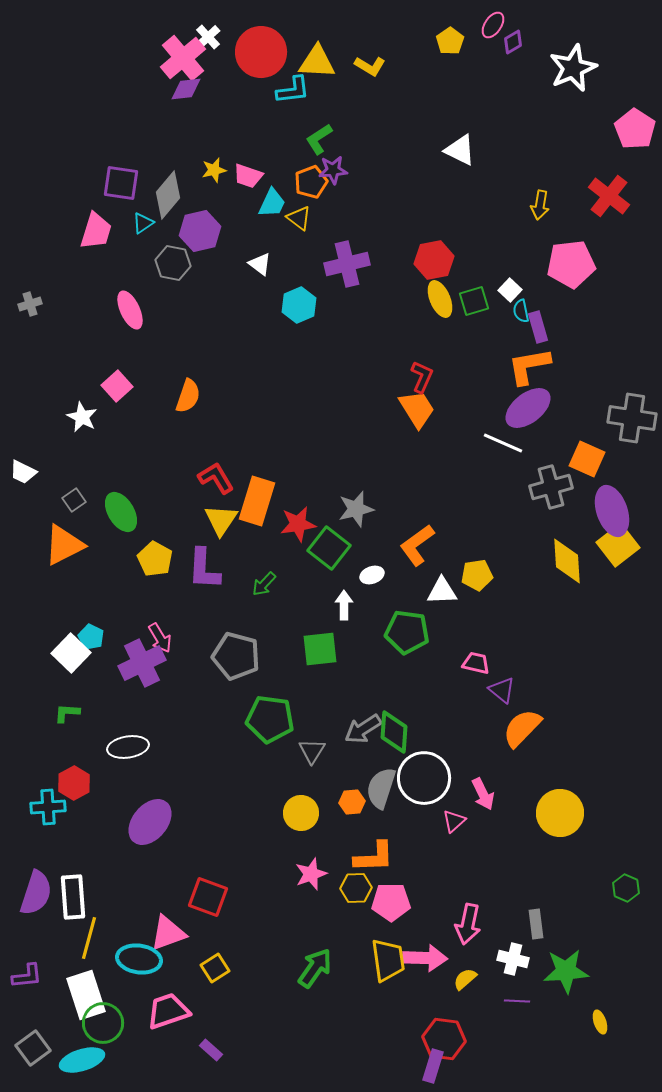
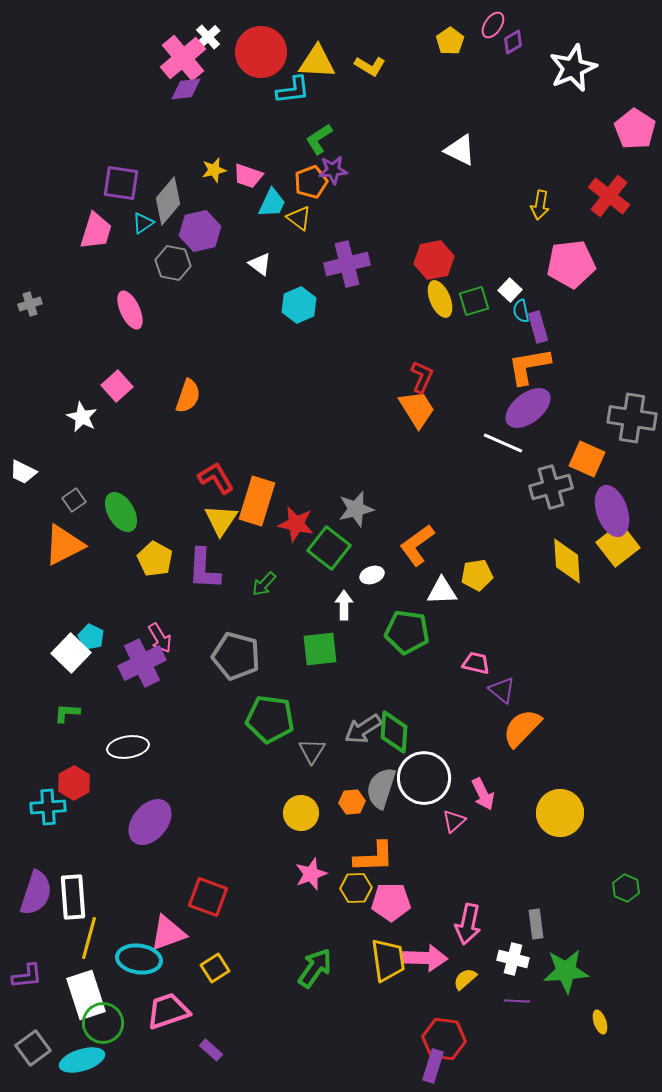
gray diamond at (168, 195): moved 6 px down
red star at (298, 524): moved 2 px left; rotated 21 degrees clockwise
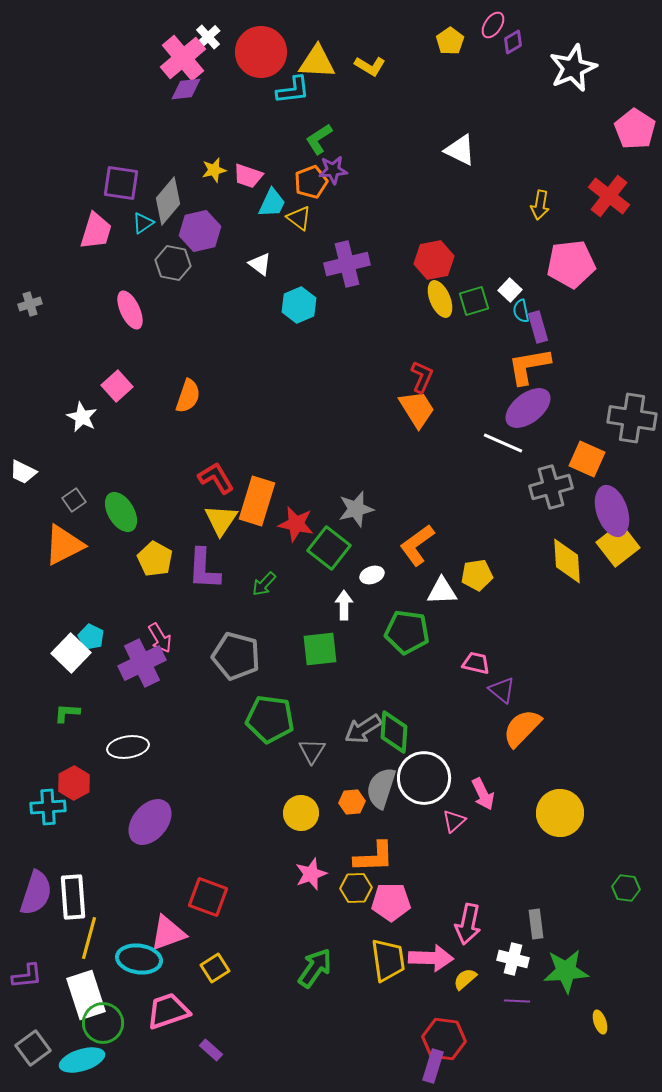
green hexagon at (626, 888): rotated 16 degrees counterclockwise
pink arrow at (425, 958): moved 6 px right
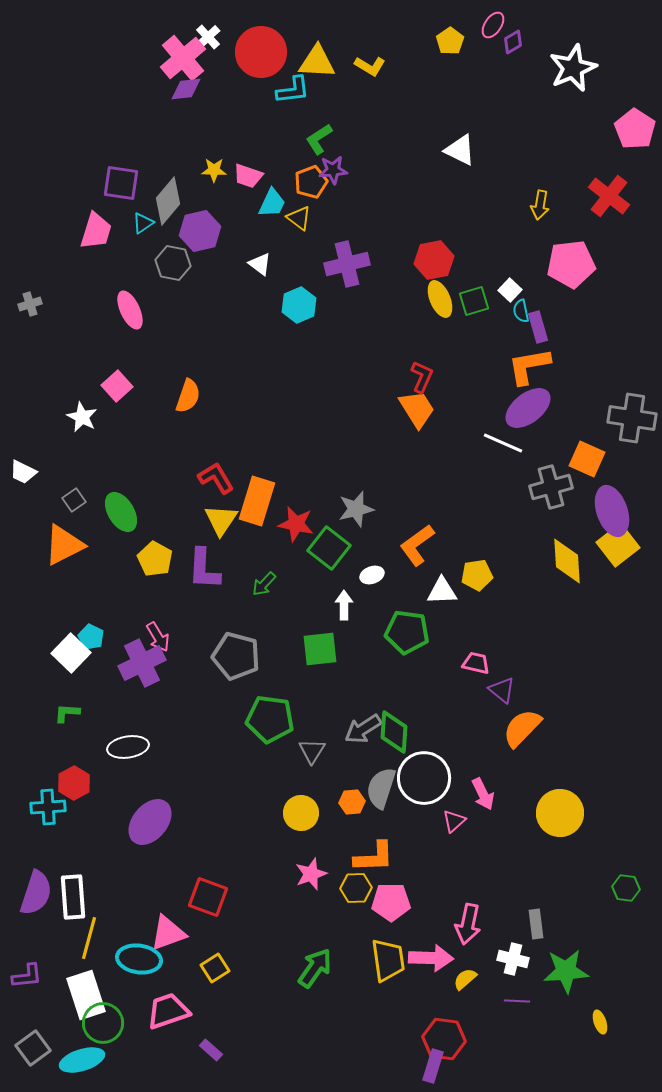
yellow star at (214, 170): rotated 15 degrees clockwise
pink arrow at (160, 638): moved 2 px left, 1 px up
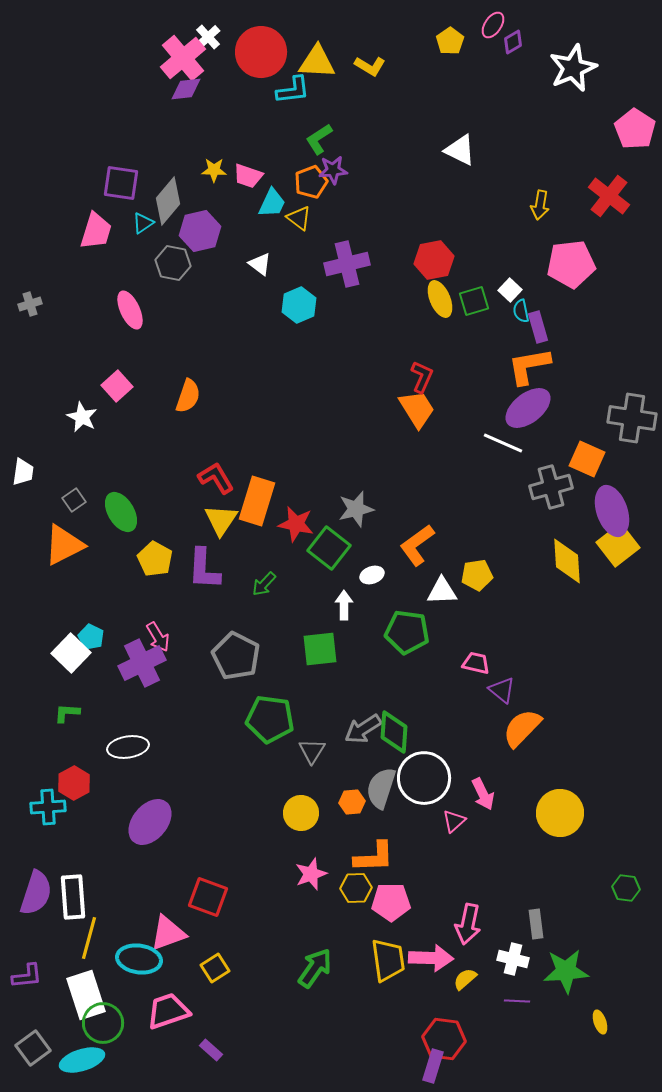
white trapezoid at (23, 472): rotated 108 degrees counterclockwise
gray pentagon at (236, 656): rotated 12 degrees clockwise
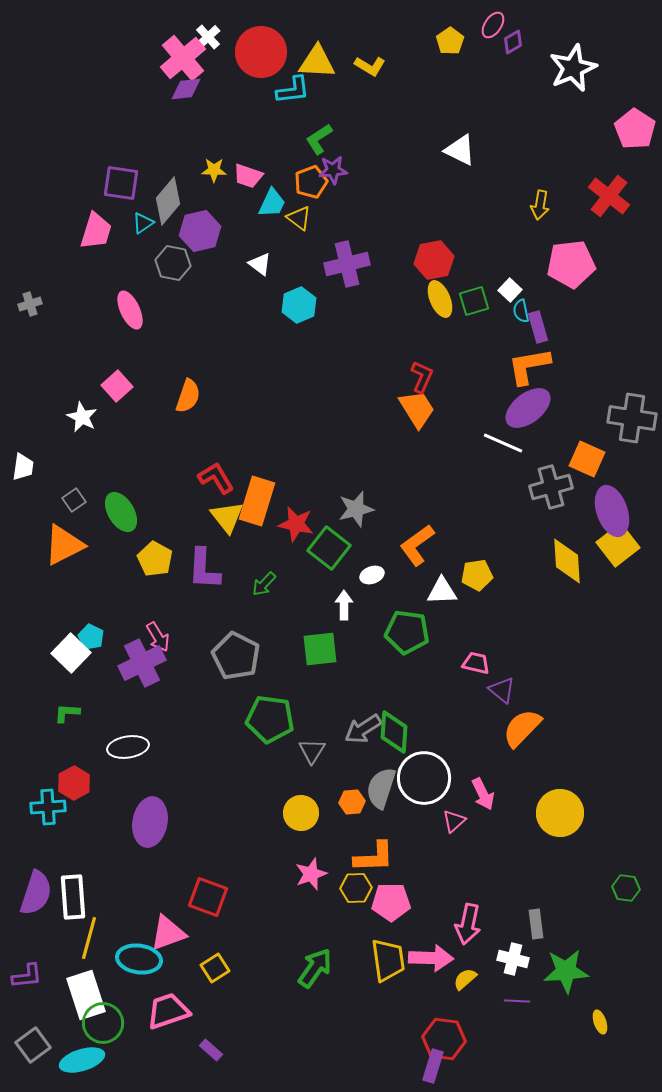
white trapezoid at (23, 472): moved 5 px up
yellow triangle at (221, 520): moved 6 px right, 3 px up; rotated 12 degrees counterclockwise
purple ellipse at (150, 822): rotated 30 degrees counterclockwise
gray square at (33, 1048): moved 3 px up
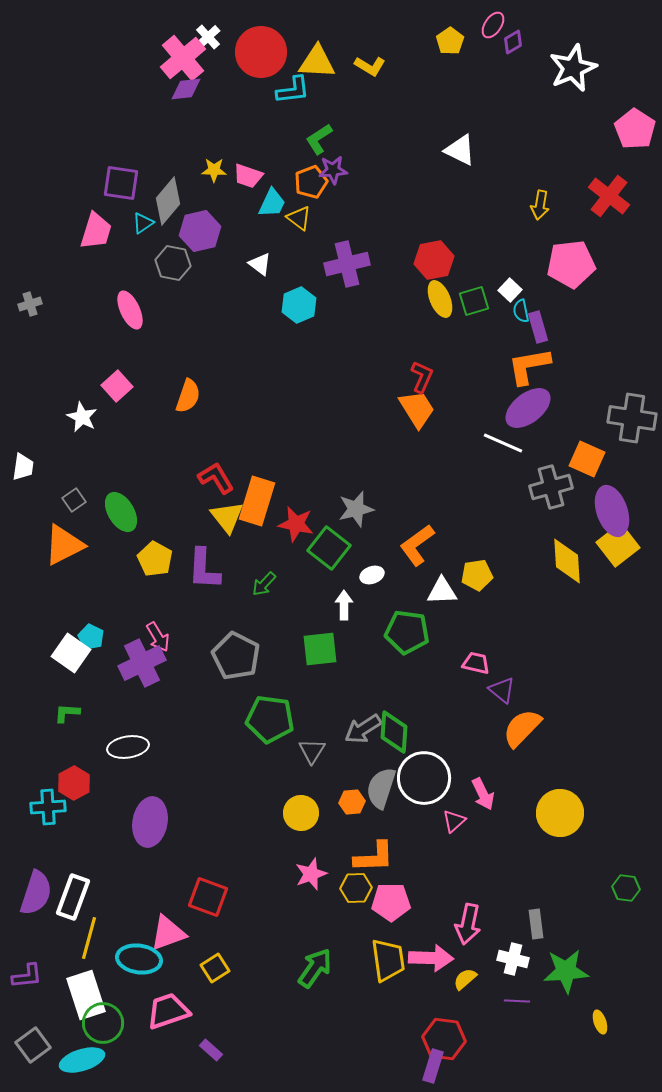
white square at (71, 653): rotated 9 degrees counterclockwise
white rectangle at (73, 897): rotated 24 degrees clockwise
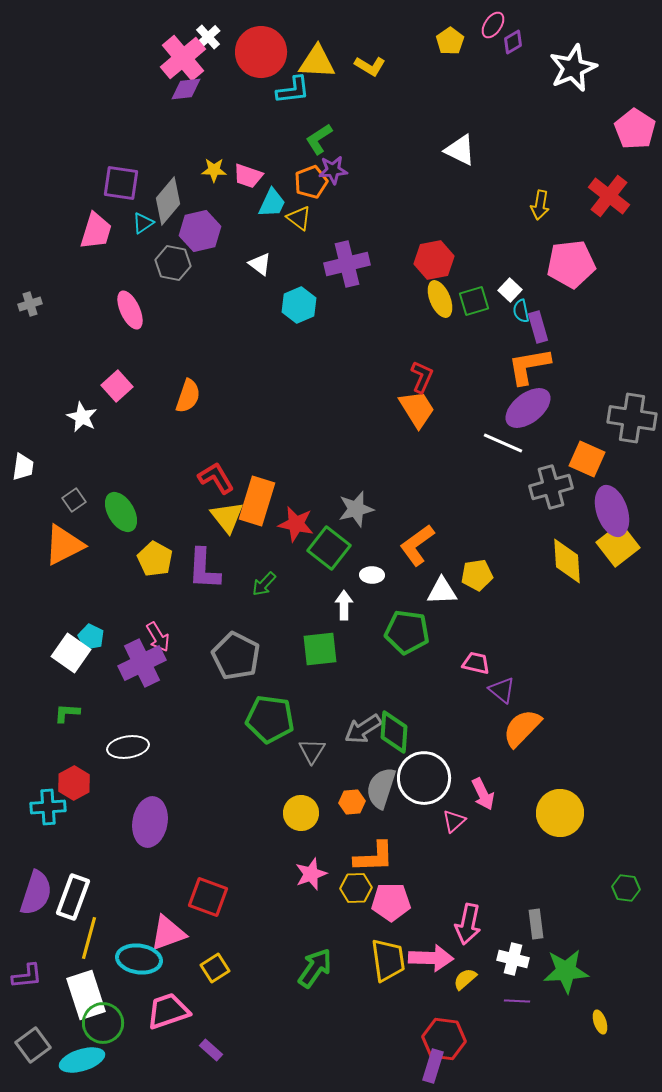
white ellipse at (372, 575): rotated 20 degrees clockwise
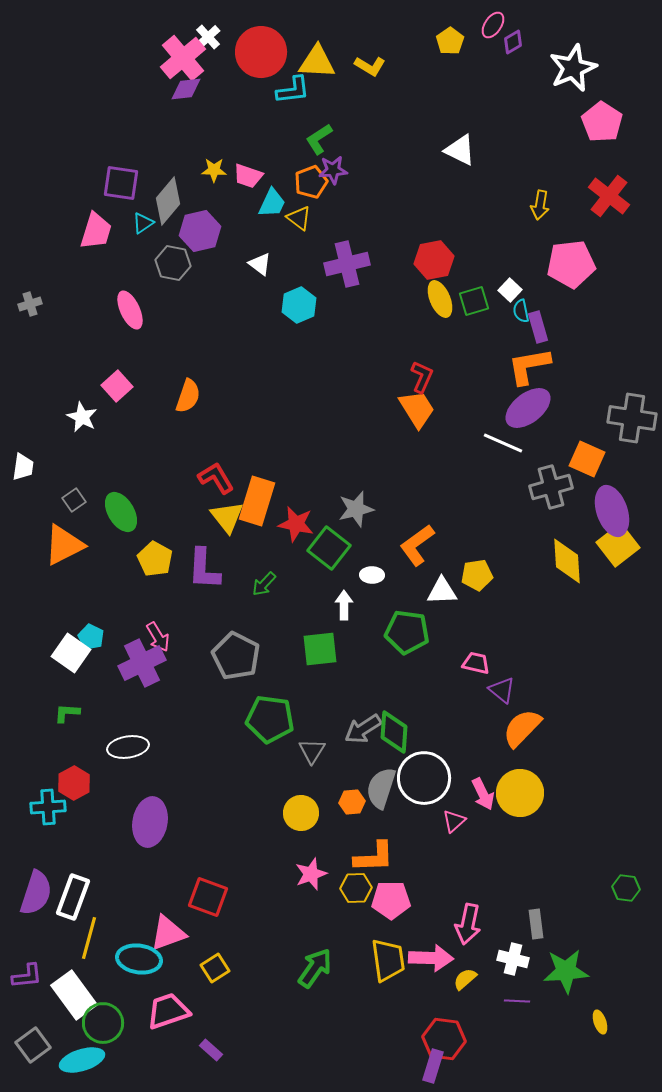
pink pentagon at (635, 129): moved 33 px left, 7 px up
yellow circle at (560, 813): moved 40 px left, 20 px up
pink pentagon at (391, 902): moved 2 px up
white rectangle at (86, 995): moved 12 px left; rotated 18 degrees counterclockwise
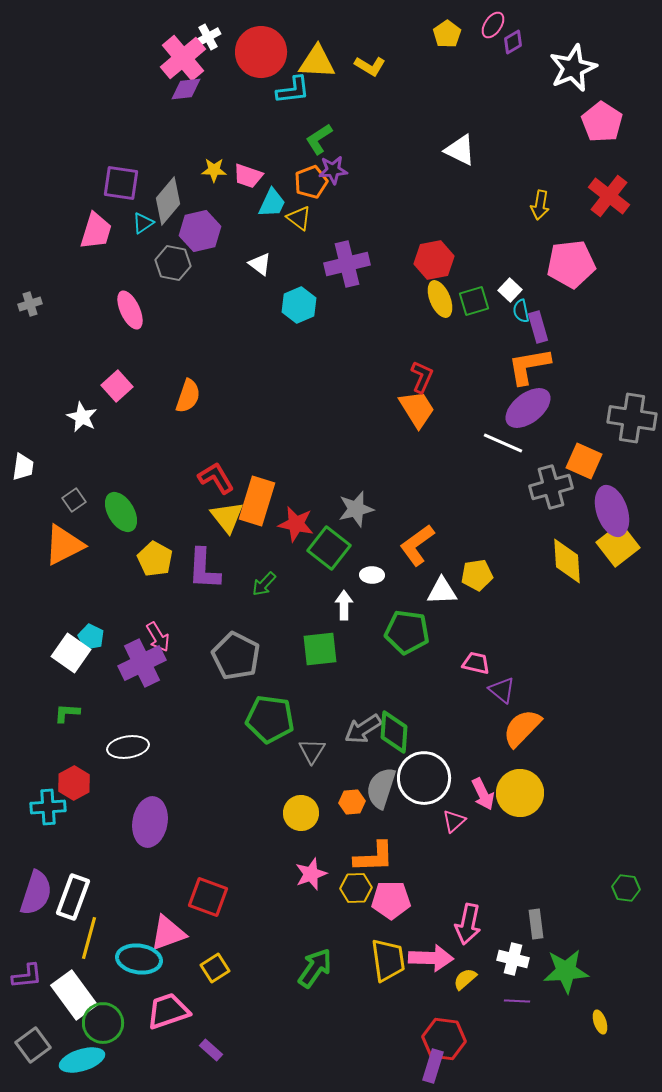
white cross at (208, 37): rotated 15 degrees clockwise
yellow pentagon at (450, 41): moved 3 px left, 7 px up
orange square at (587, 459): moved 3 px left, 2 px down
